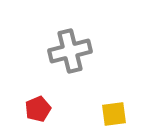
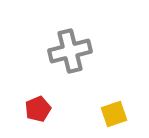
yellow square: rotated 12 degrees counterclockwise
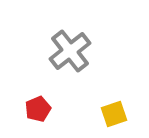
gray cross: rotated 24 degrees counterclockwise
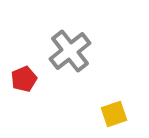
red pentagon: moved 14 px left, 30 px up
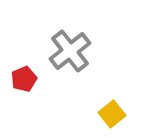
yellow square: moved 2 px left; rotated 20 degrees counterclockwise
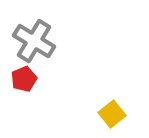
gray cross: moved 36 px left, 10 px up; rotated 21 degrees counterclockwise
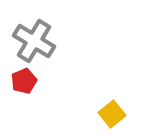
red pentagon: moved 2 px down
